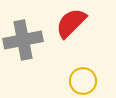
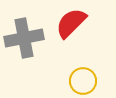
gray cross: moved 1 px right, 2 px up
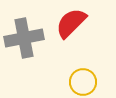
yellow circle: moved 1 px down
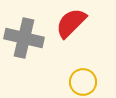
gray cross: rotated 24 degrees clockwise
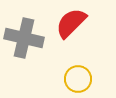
yellow circle: moved 5 px left, 3 px up
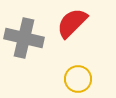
red semicircle: moved 1 px right
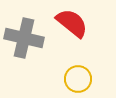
red semicircle: rotated 84 degrees clockwise
